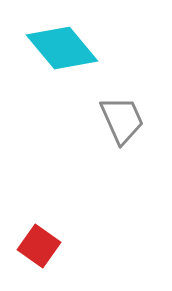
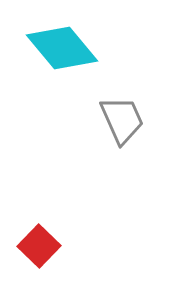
red square: rotated 9 degrees clockwise
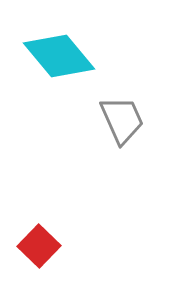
cyan diamond: moved 3 px left, 8 px down
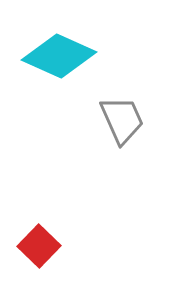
cyan diamond: rotated 26 degrees counterclockwise
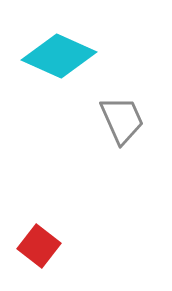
red square: rotated 6 degrees counterclockwise
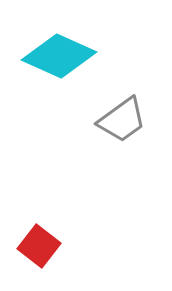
gray trapezoid: rotated 78 degrees clockwise
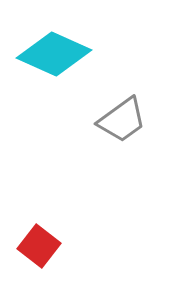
cyan diamond: moved 5 px left, 2 px up
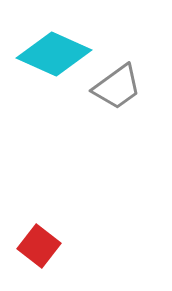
gray trapezoid: moved 5 px left, 33 px up
